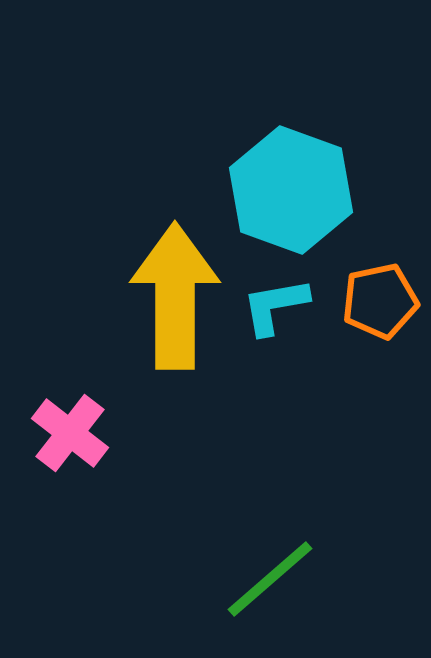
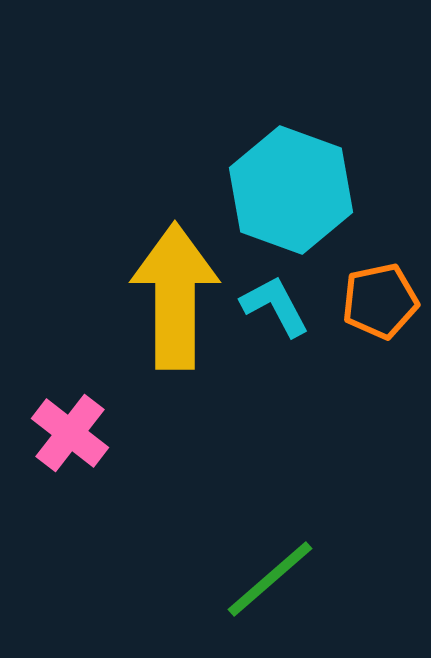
cyan L-shape: rotated 72 degrees clockwise
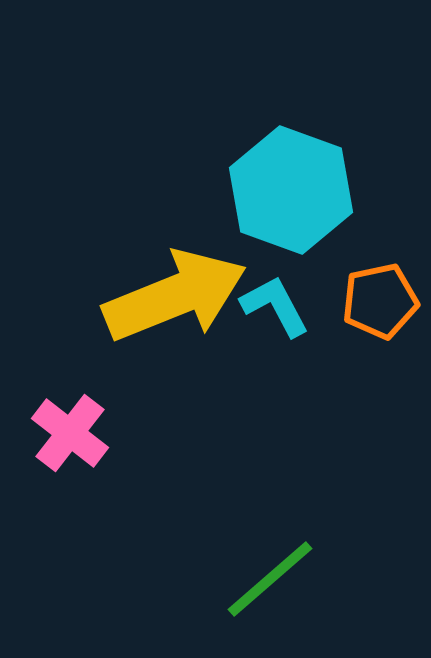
yellow arrow: rotated 68 degrees clockwise
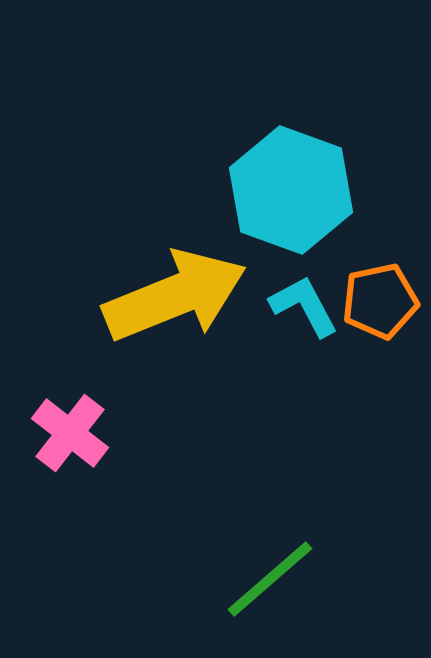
cyan L-shape: moved 29 px right
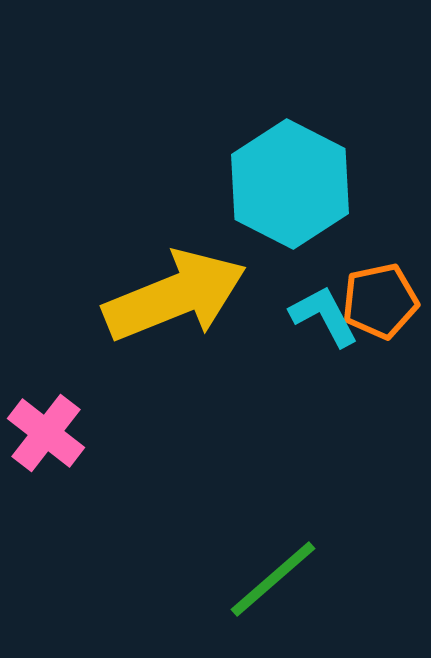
cyan hexagon: moved 1 px left, 6 px up; rotated 7 degrees clockwise
cyan L-shape: moved 20 px right, 10 px down
pink cross: moved 24 px left
green line: moved 3 px right
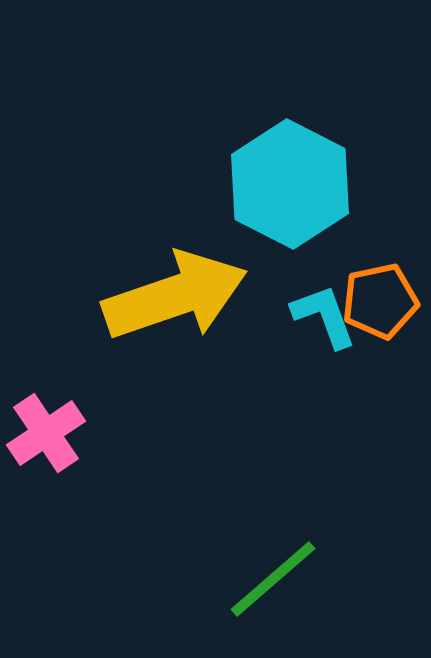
yellow arrow: rotated 3 degrees clockwise
cyan L-shape: rotated 8 degrees clockwise
pink cross: rotated 18 degrees clockwise
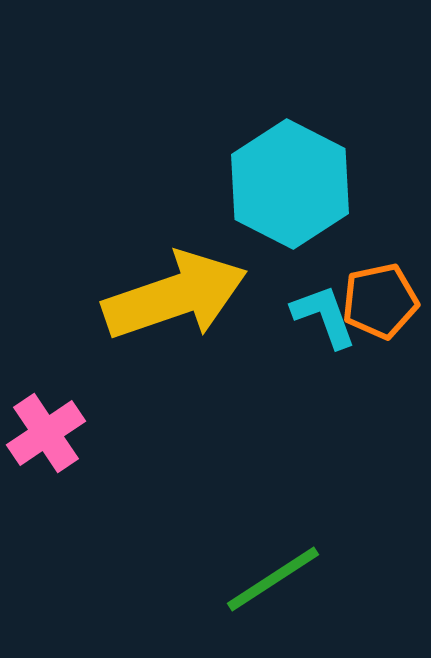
green line: rotated 8 degrees clockwise
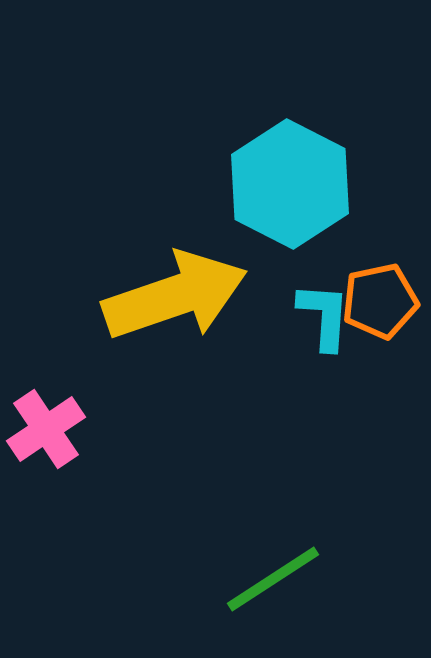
cyan L-shape: rotated 24 degrees clockwise
pink cross: moved 4 px up
